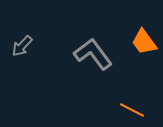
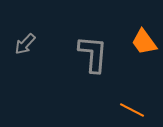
gray arrow: moved 3 px right, 2 px up
gray L-shape: rotated 42 degrees clockwise
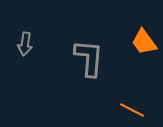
gray arrow: rotated 35 degrees counterclockwise
gray L-shape: moved 4 px left, 4 px down
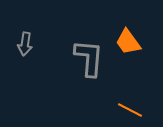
orange trapezoid: moved 16 px left
orange line: moved 2 px left
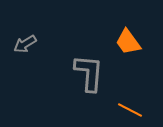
gray arrow: rotated 50 degrees clockwise
gray L-shape: moved 15 px down
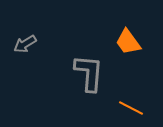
orange line: moved 1 px right, 2 px up
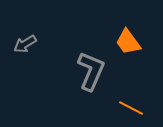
gray L-shape: moved 2 px right, 2 px up; rotated 18 degrees clockwise
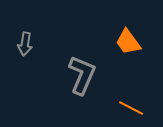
gray arrow: rotated 50 degrees counterclockwise
gray L-shape: moved 9 px left, 4 px down
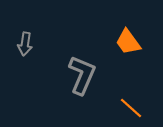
orange line: rotated 15 degrees clockwise
